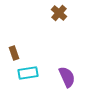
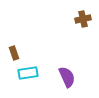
brown cross: moved 24 px right, 6 px down; rotated 35 degrees clockwise
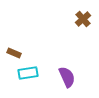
brown cross: rotated 28 degrees counterclockwise
brown rectangle: rotated 48 degrees counterclockwise
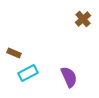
cyan rectangle: rotated 18 degrees counterclockwise
purple semicircle: moved 2 px right
